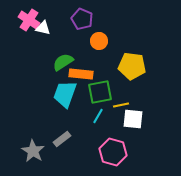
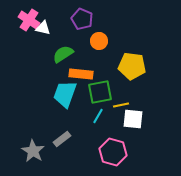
green semicircle: moved 8 px up
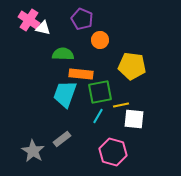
orange circle: moved 1 px right, 1 px up
green semicircle: rotated 35 degrees clockwise
white square: moved 1 px right
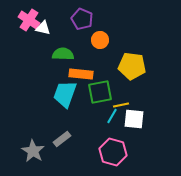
cyan line: moved 14 px right
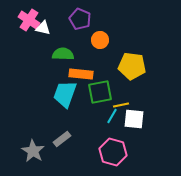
purple pentagon: moved 2 px left
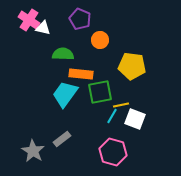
cyan trapezoid: rotated 16 degrees clockwise
white square: moved 1 px right; rotated 15 degrees clockwise
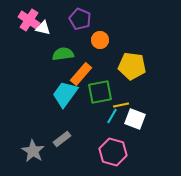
green semicircle: rotated 10 degrees counterclockwise
orange rectangle: rotated 55 degrees counterclockwise
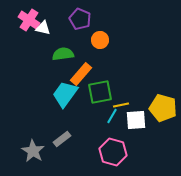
yellow pentagon: moved 31 px right, 42 px down; rotated 8 degrees clockwise
white square: moved 1 px right, 1 px down; rotated 25 degrees counterclockwise
